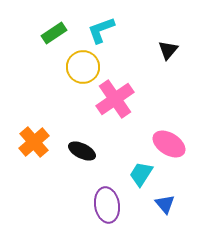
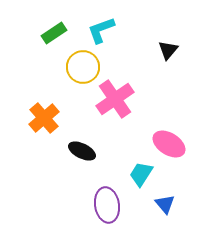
orange cross: moved 10 px right, 24 px up
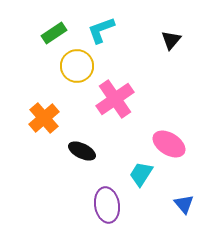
black triangle: moved 3 px right, 10 px up
yellow circle: moved 6 px left, 1 px up
blue triangle: moved 19 px right
